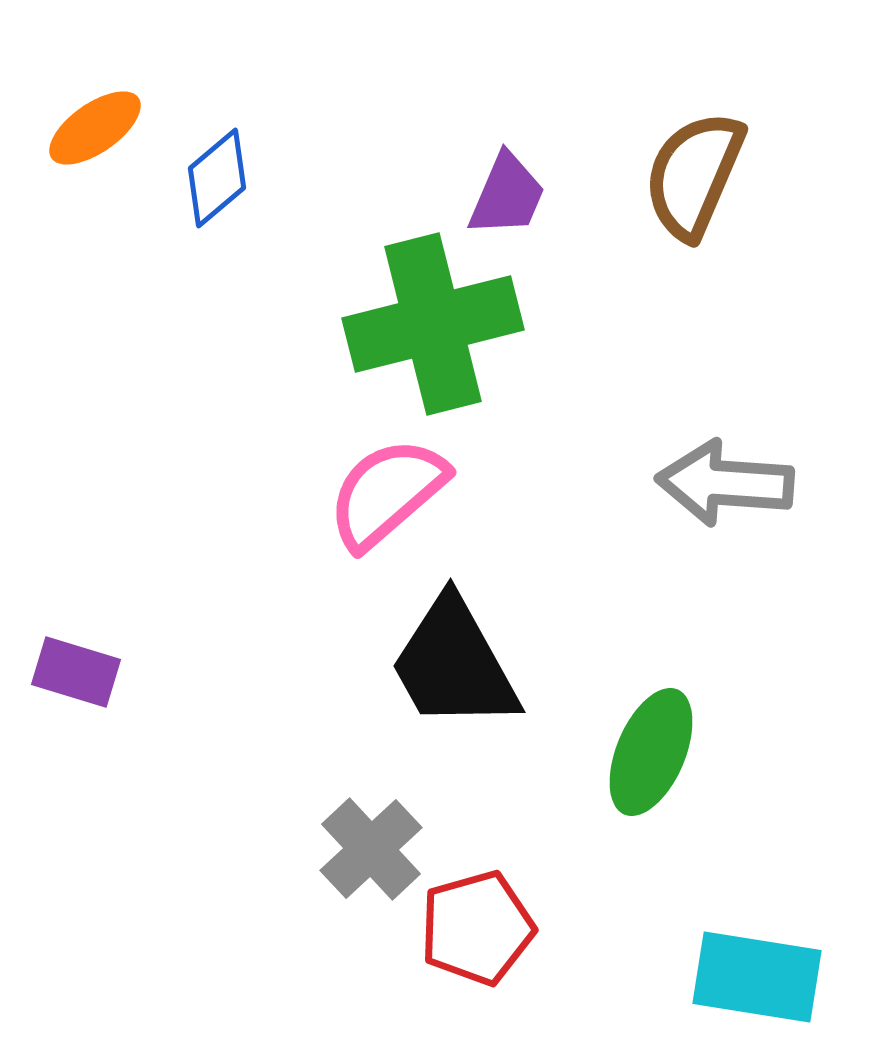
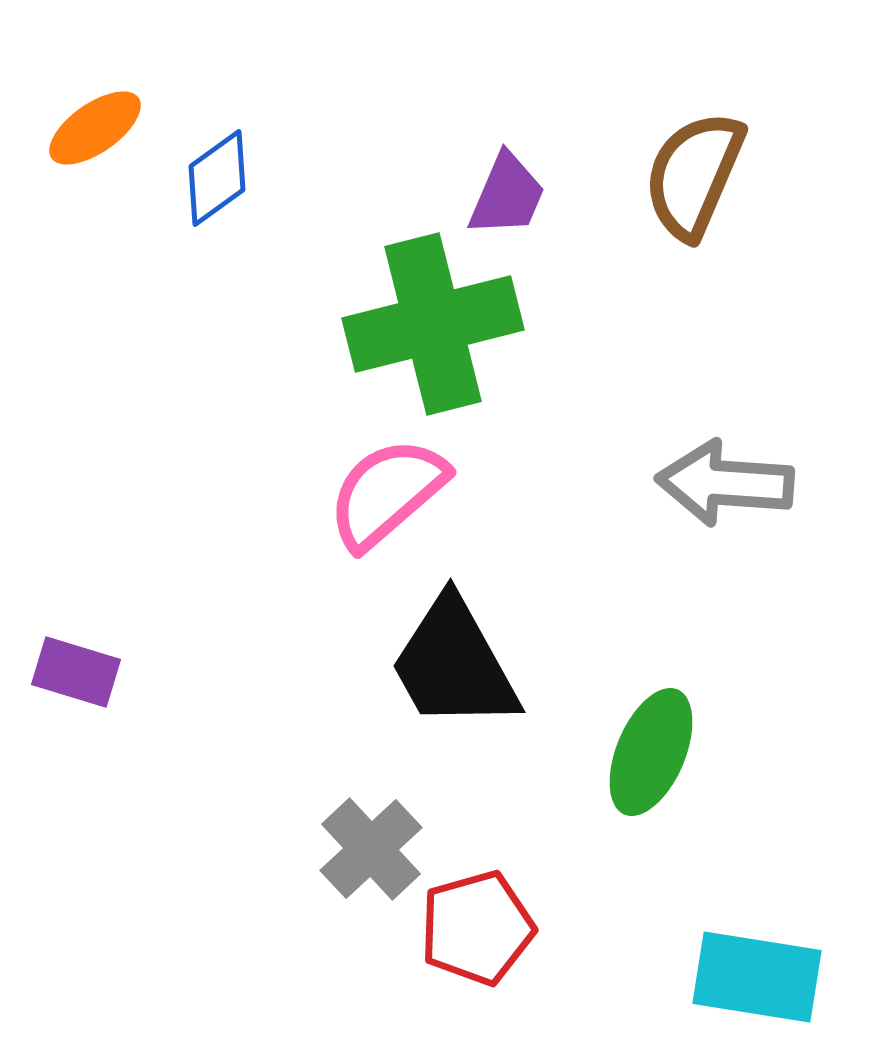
blue diamond: rotated 4 degrees clockwise
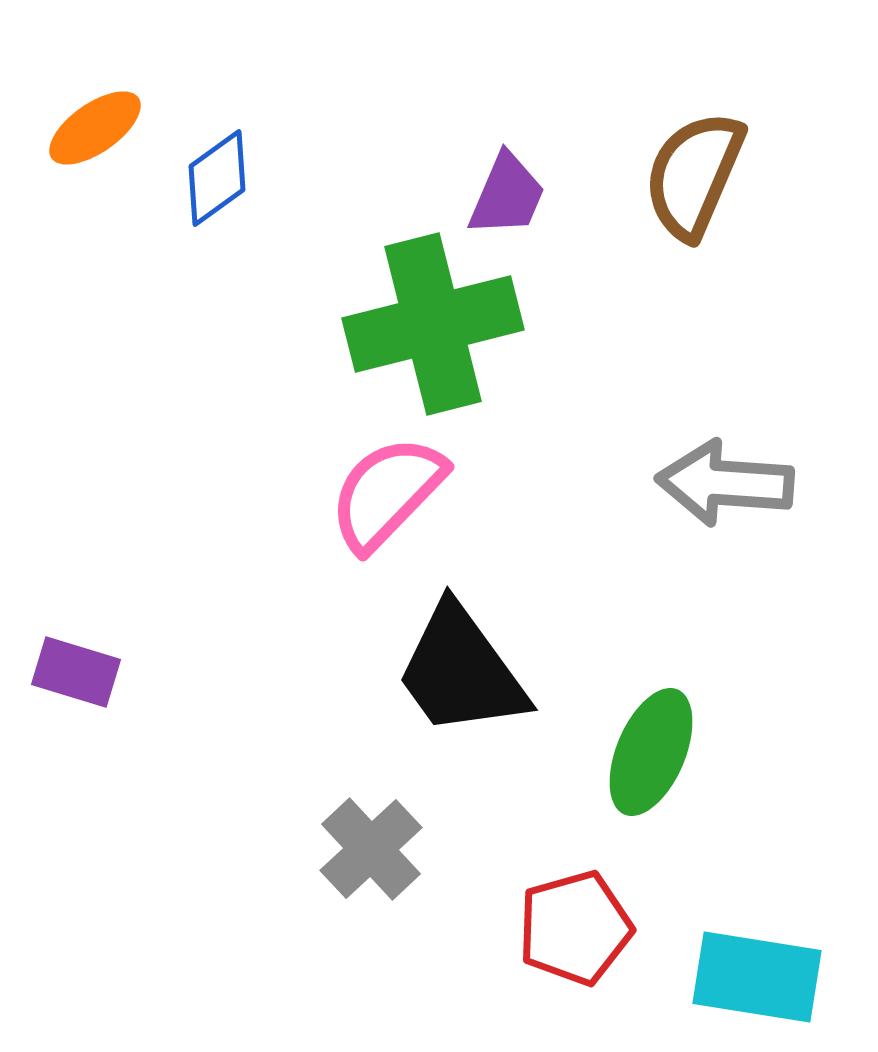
pink semicircle: rotated 5 degrees counterclockwise
black trapezoid: moved 7 px right, 7 px down; rotated 7 degrees counterclockwise
red pentagon: moved 98 px right
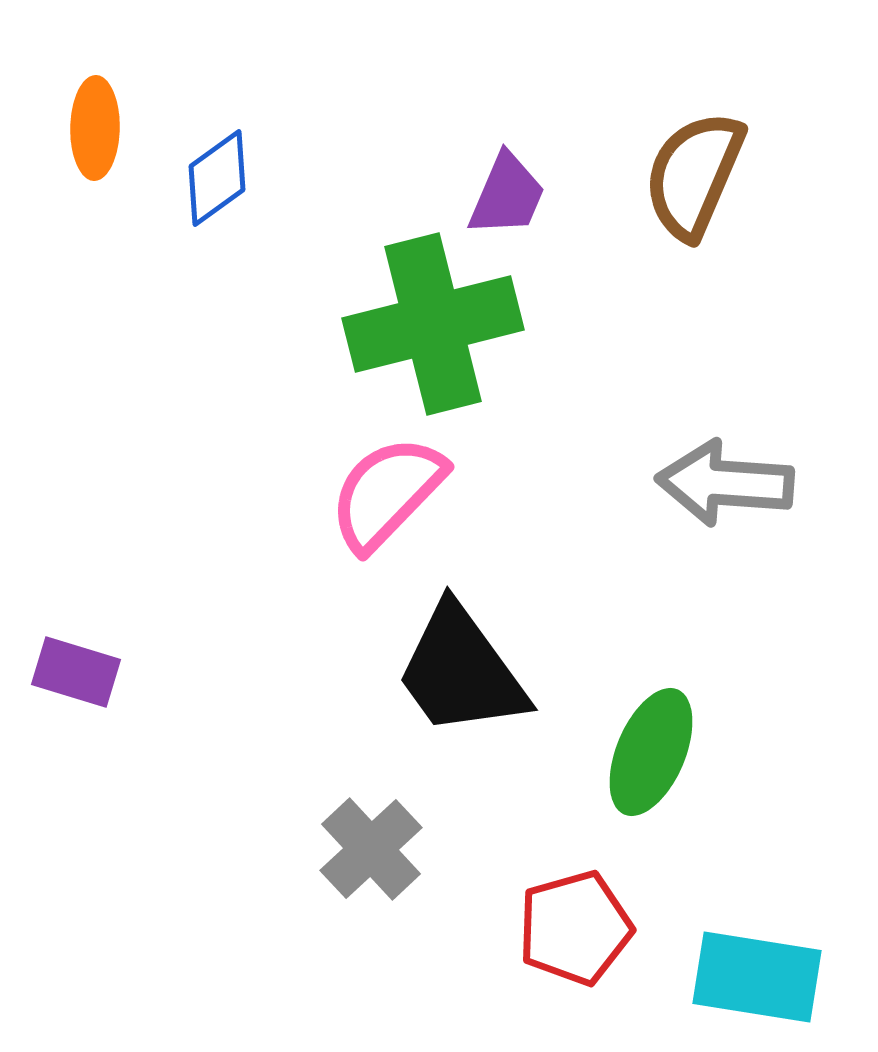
orange ellipse: rotated 54 degrees counterclockwise
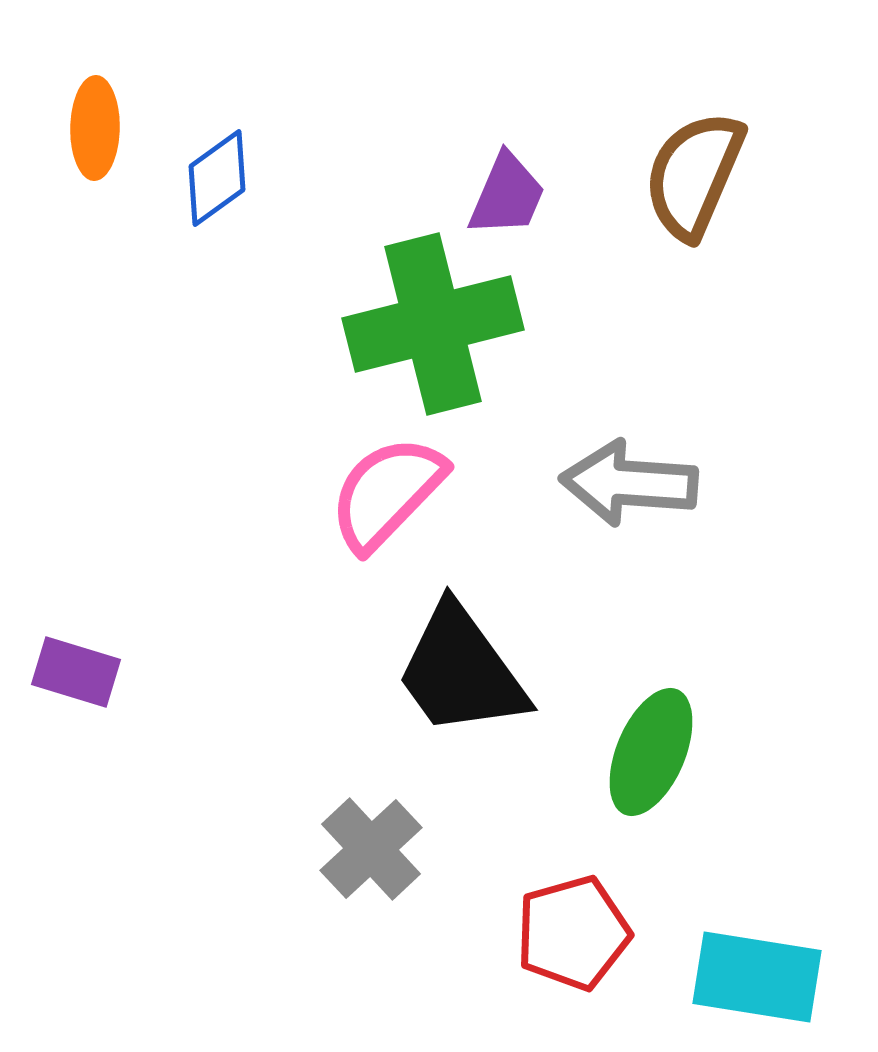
gray arrow: moved 96 px left
red pentagon: moved 2 px left, 5 px down
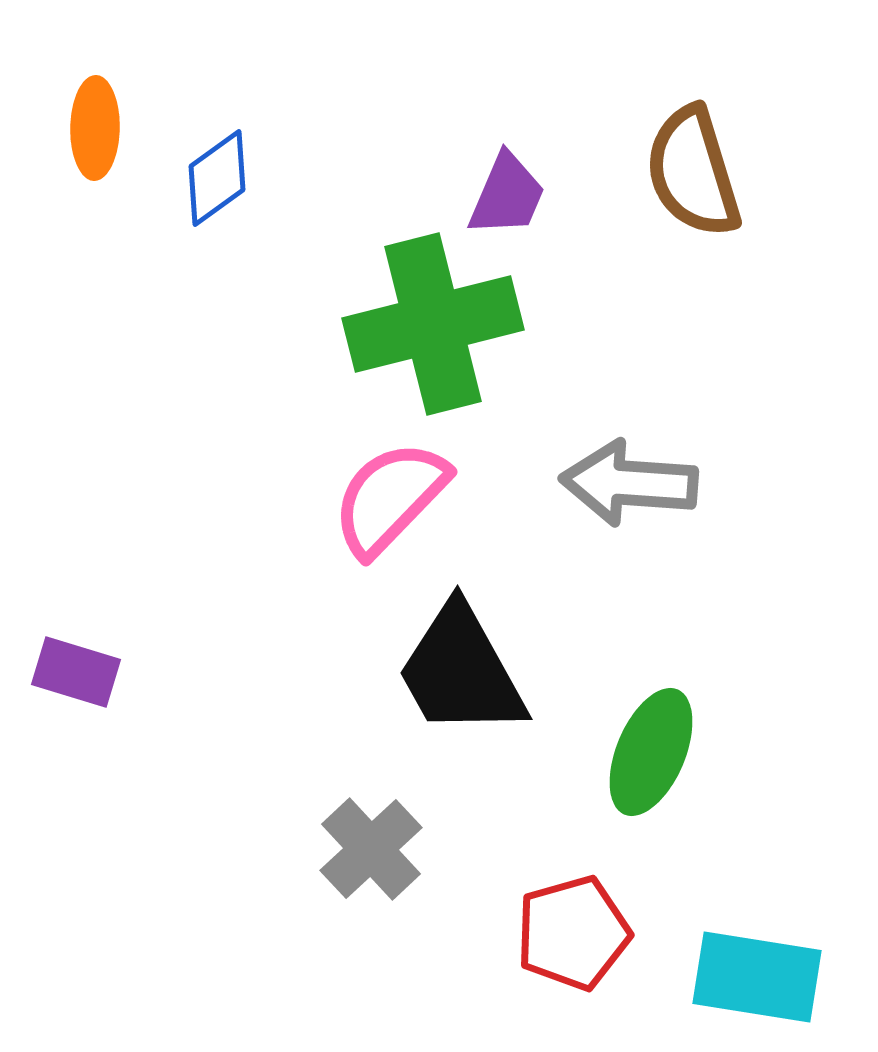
brown semicircle: moved 1 px left, 3 px up; rotated 40 degrees counterclockwise
pink semicircle: moved 3 px right, 5 px down
black trapezoid: rotated 7 degrees clockwise
